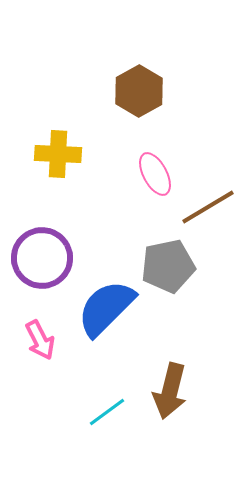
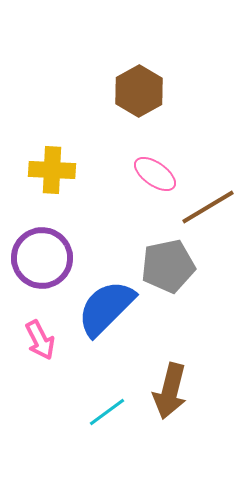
yellow cross: moved 6 px left, 16 px down
pink ellipse: rotated 27 degrees counterclockwise
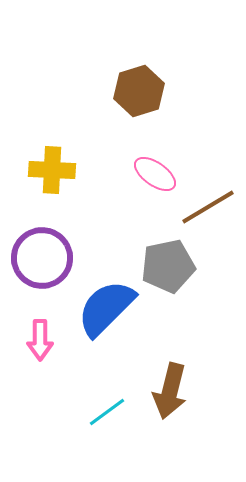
brown hexagon: rotated 12 degrees clockwise
pink arrow: rotated 27 degrees clockwise
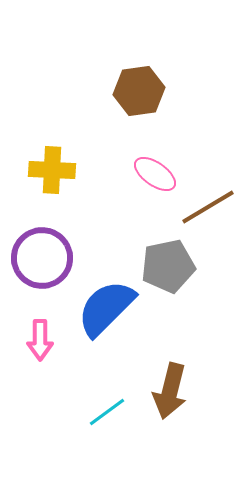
brown hexagon: rotated 9 degrees clockwise
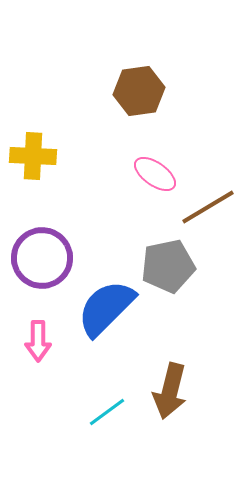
yellow cross: moved 19 px left, 14 px up
pink arrow: moved 2 px left, 1 px down
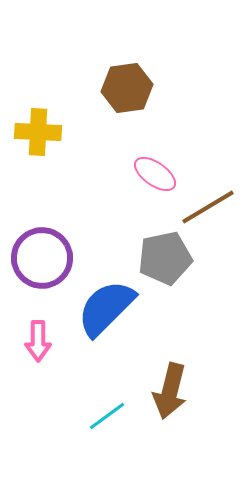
brown hexagon: moved 12 px left, 3 px up
yellow cross: moved 5 px right, 24 px up
gray pentagon: moved 3 px left, 8 px up
cyan line: moved 4 px down
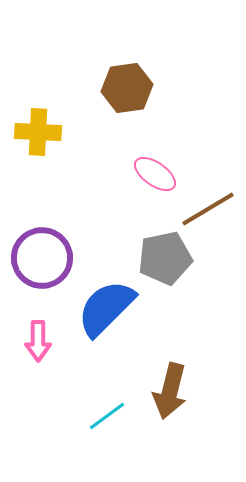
brown line: moved 2 px down
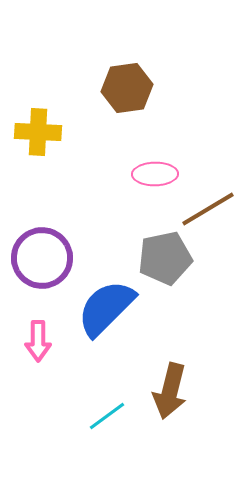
pink ellipse: rotated 36 degrees counterclockwise
